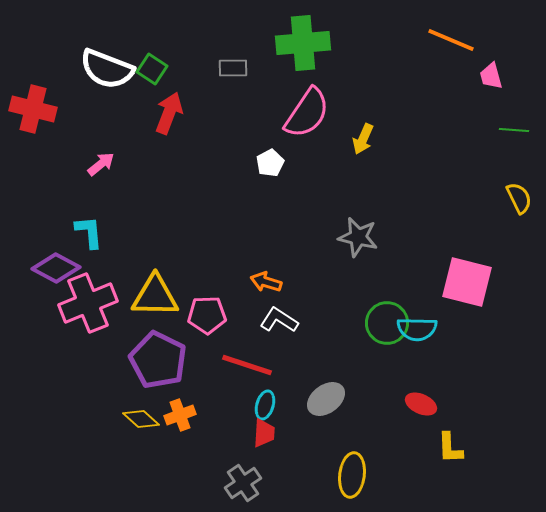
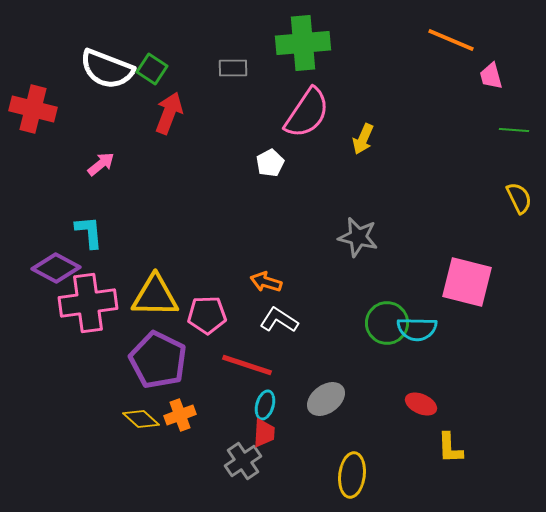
pink cross: rotated 14 degrees clockwise
gray cross: moved 22 px up
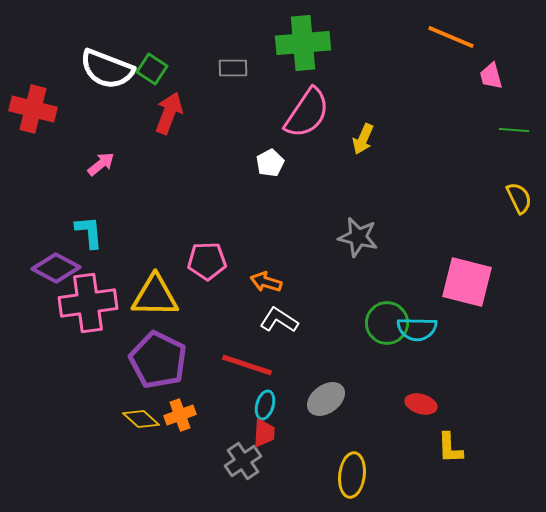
orange line: moved 3 px up
pink pentagon: moved 54 px up
red ellipse: rotated 8 degrees counterclockwise
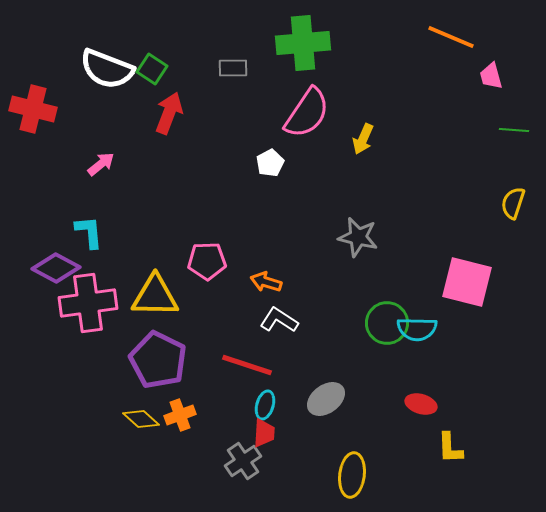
yellow semicircle: moved 6 px left, 5 px down; rotated 136 degrees counterclockwise
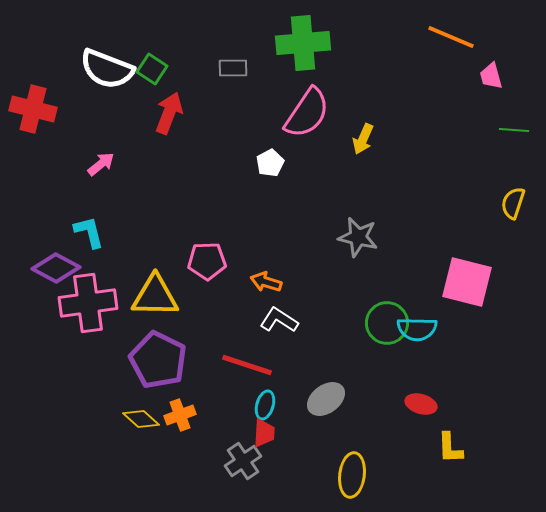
cyan L-shape: rotated 9 degrees counterclockwise
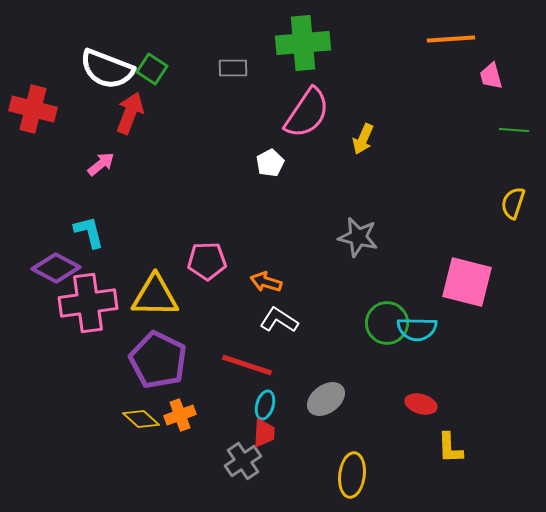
orange line: moved 2 px down; rotated 27 degrees counterclockwise
red arrow: moved 39 px left
